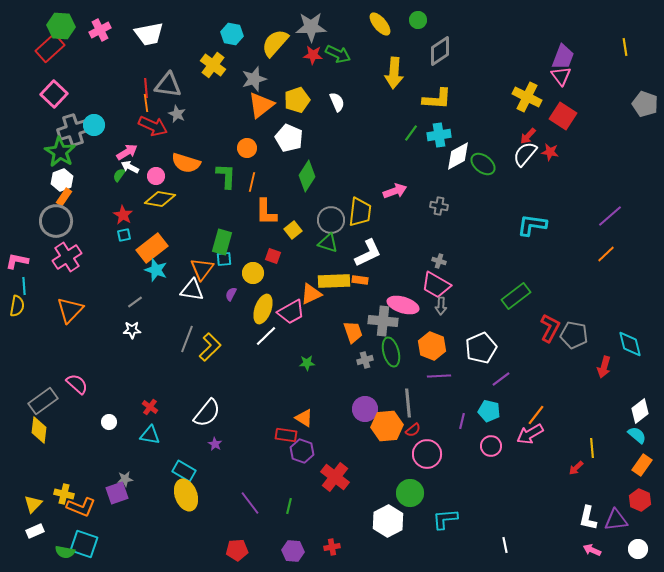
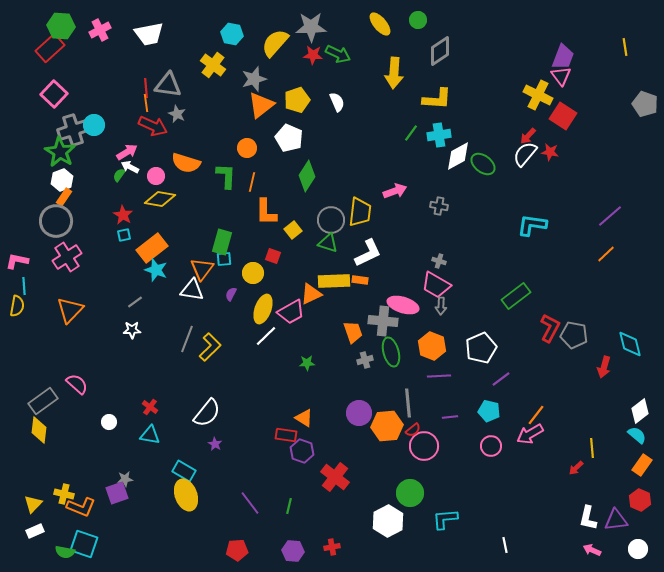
yellow cross at (527, 97): moved 11 px right, 2 px up
purple circle at (365, 409): moved 6 px left, 4 px down
purple line at (462, 421): moved 12 px left, 4 px up; rotated 70 degrees clockwise
pink circle at (427, 454): moved 3 px left, 8 px up
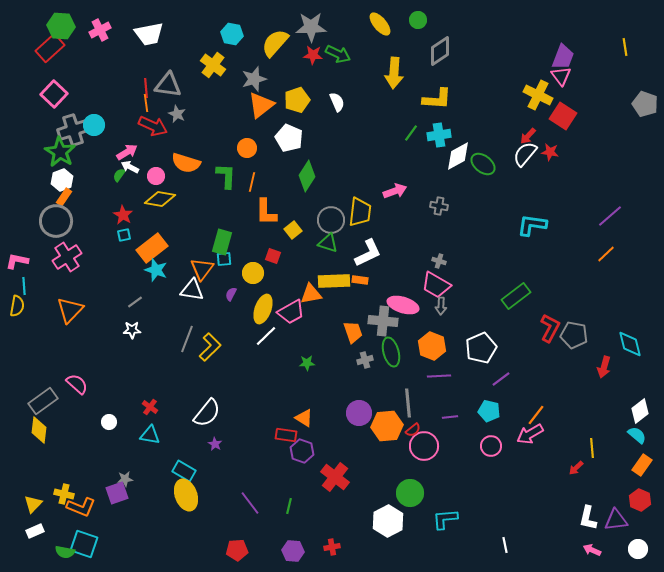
orange triangle at (311, 294): rotated 15 degrees clockwise
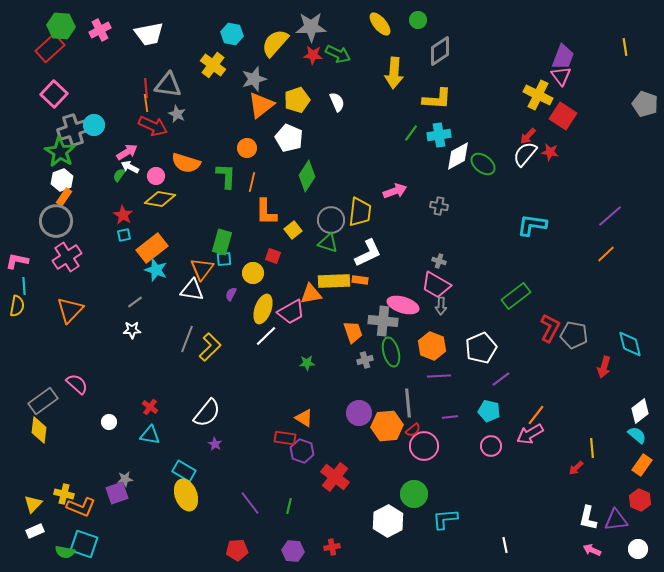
red rectangle at (286, 435): moved 1 px left, 3 px down
green circle at (410, 493): moved 4 px right, 1 px down
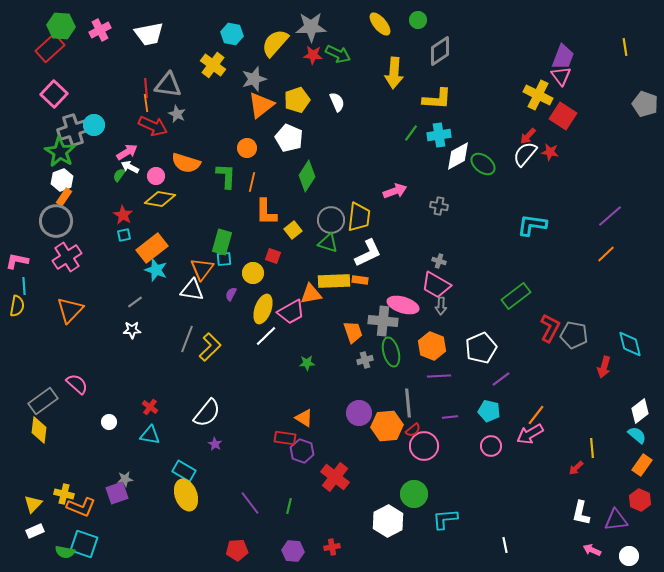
yellow trapezoid at (360, 212): moved 1 px left, 5 px down
white L-shape at (588, 518): moved 7 px left, 5 px up
white circle at (638, 549): moved 9 px left, 7 px down
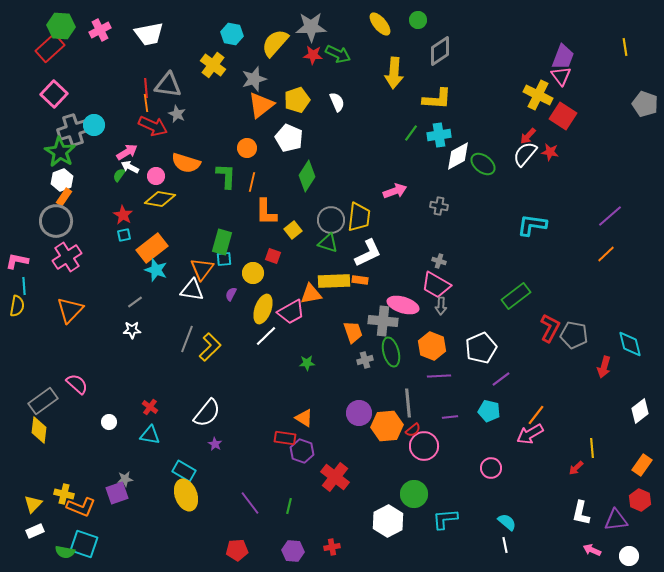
cyan semicircle at (637, 435): moved 130 px left, 87 px down
pink circle at (491, 446): moved 22 px down
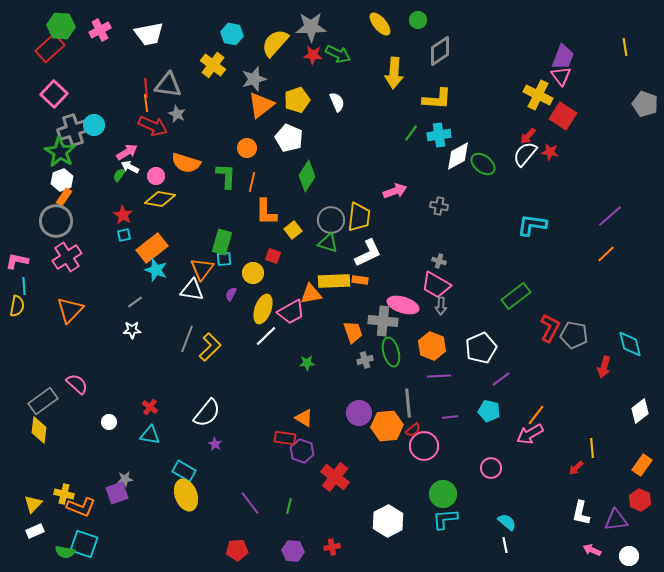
green circle at (414, 494): moved 29 px right
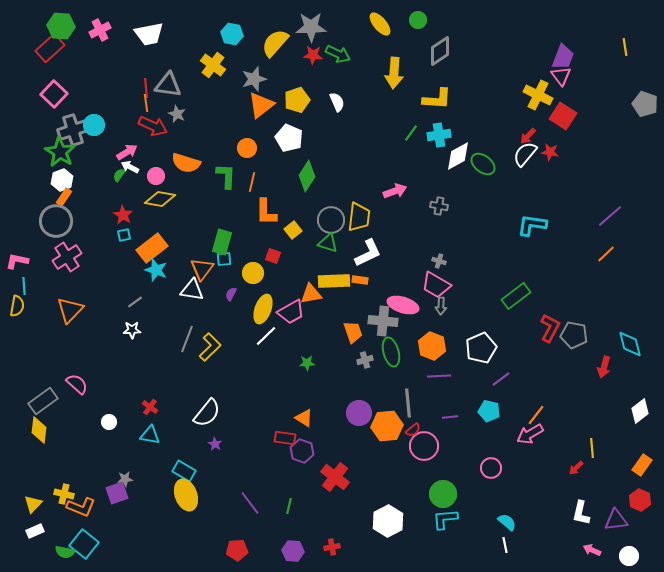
cyan square at (84, 544): rotated 20 degrees clockwise
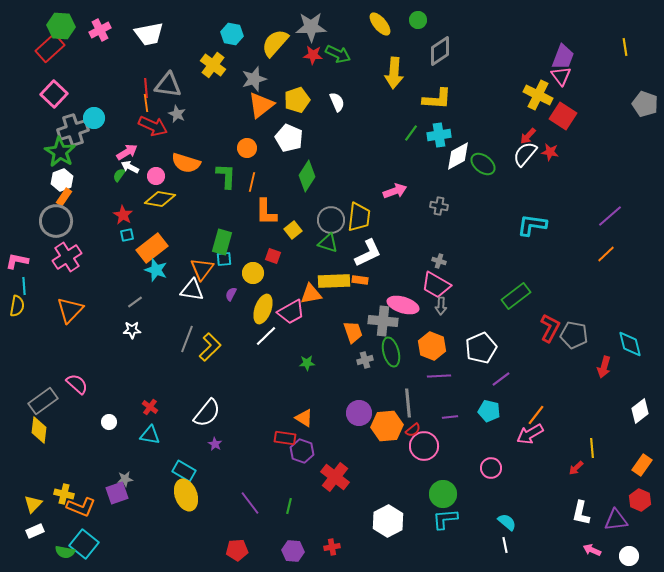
cyan circle at (94, 125): moved 7 px up
cyan square at (124, 235): moved 3 px right
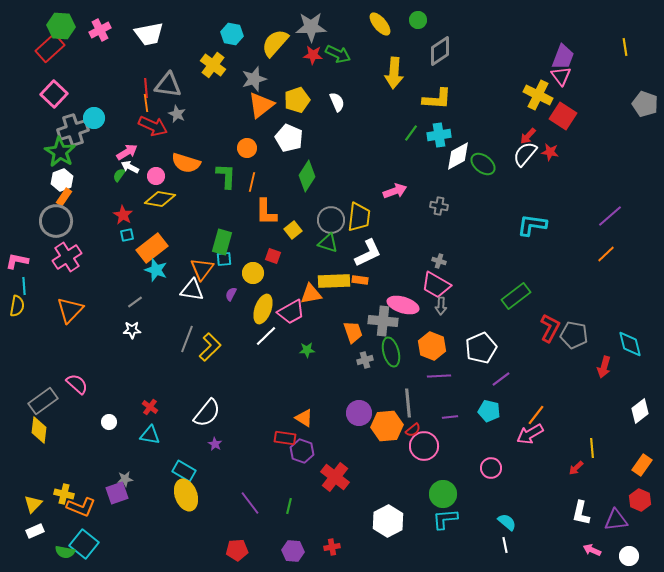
green star at (307, 363): moved 13 px up
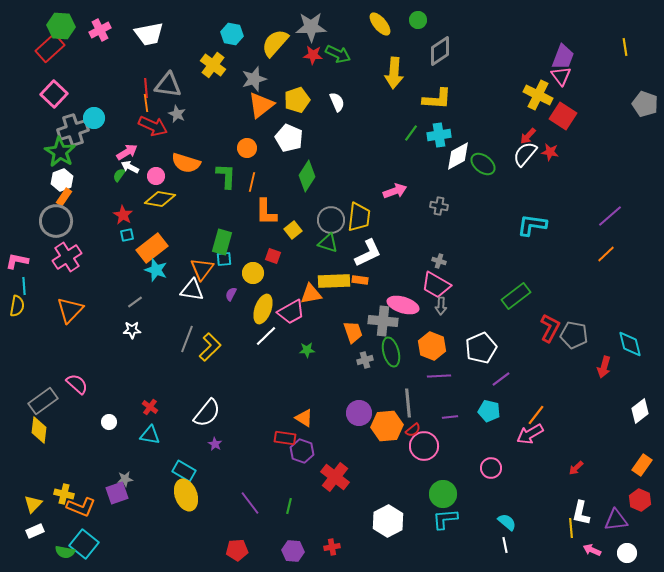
yellow line at (592, 448): moved 21 px left, 80 px down
white circle at (629, 556): moved 2 px left, 3 px up
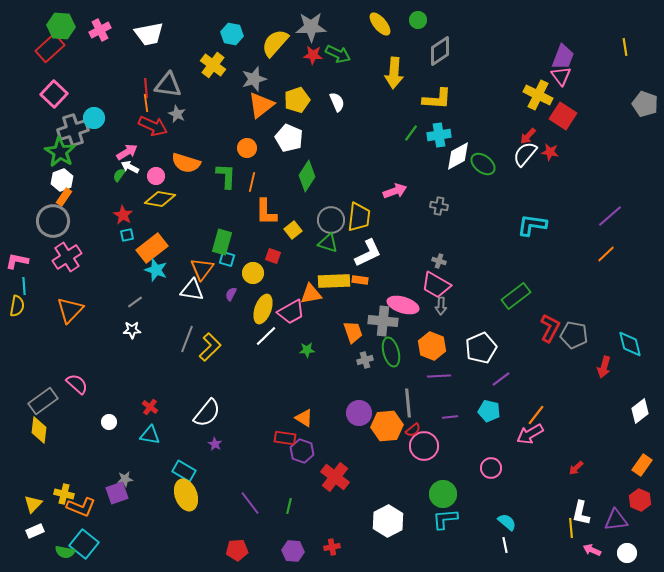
gray circle at (56, 221): moved 3 px left
cyan square at (224, 259): moved 3 px right; rotated 21 degrees clockwise
